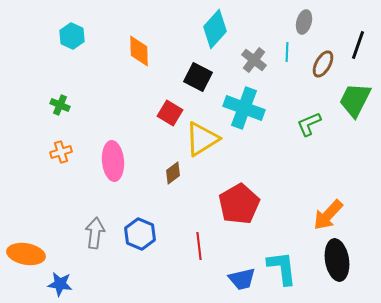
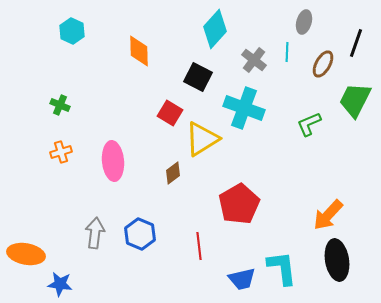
cyan hexagon: moved 5 px up
black line: moved 2 px left, 2 px up
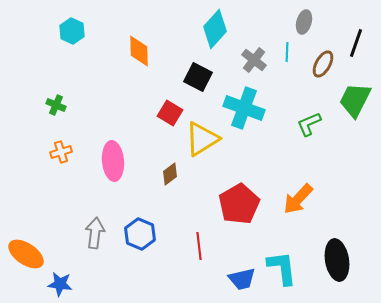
green cross: moved 4 px left
brown diamond: moved 3 px left, 1 px down
orange arrow: moved 30 px left, 16 px up
orange ellipse: rotated 24 degrees clockwise
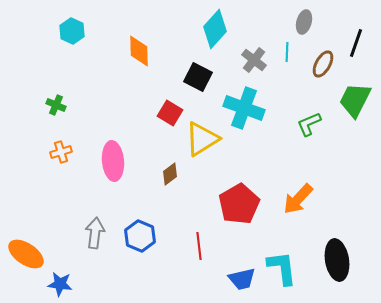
blue hexagon: moved 2 px down
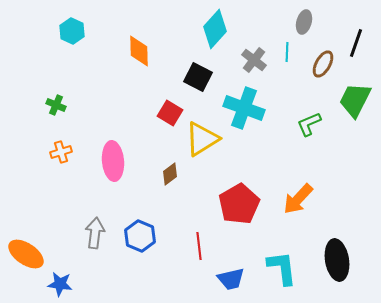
blue trapezoid: moved 11 px left
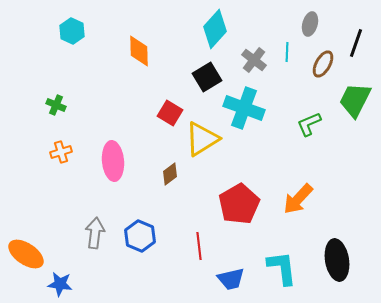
gray ellipse: moved 6 px right, 2 px down
black square: moved 9 px right; rotated 32 degrees clockwise
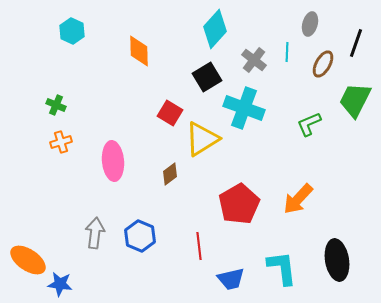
orange cross: moved 10 px up
orange ellipse: moved 2 px right, 6 px down
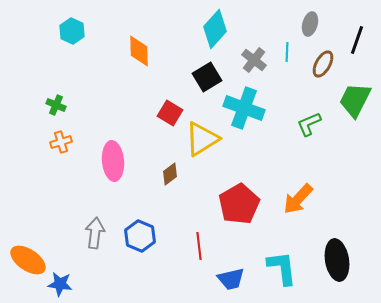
black line: moved 1 px right, 3 px up
